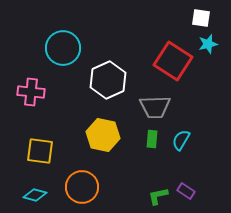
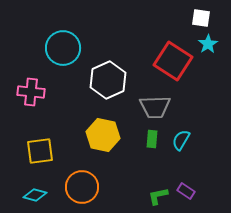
cyan star: rotated 18 degrees counterclockwise
yellow square: rotated 16 degrees counterclockwise
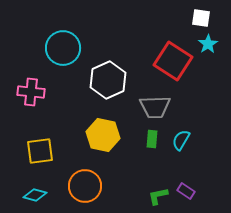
orange circle: moved 3 px right, 1 px up
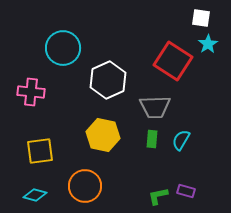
purple rectangle: rotated 18 degrees counterclockwise
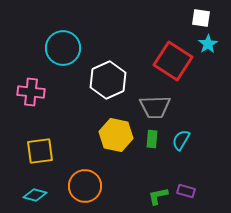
yellow hexagon: moved 13 px right
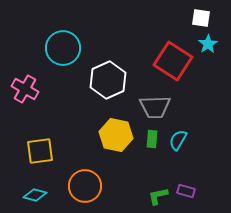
pink cross: moved 6 px left, 3 px up; rotated 24 degrees clockwise
cyan semicircle: moved 3 px left
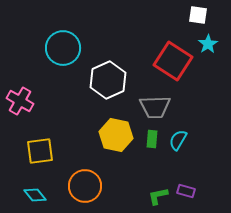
white square: moved 3 px left, 3 px up
pink cross: moved 5 px left, 12 px down
cyan diamond: rotated 35 degrees clockwise
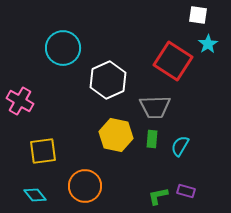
cyan semicircle: moved 2 px right, 6 px down
yellow square: moved 3 px right
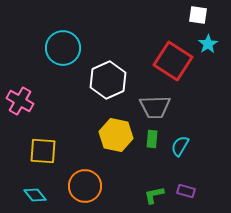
yellow square: rotated 12 degrees clockwise
green L-shape: moved 4 px left, 1 px up
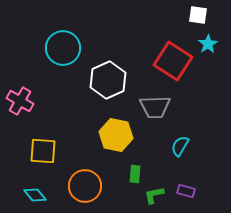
green rectangle: moved 17 px left, 35 px down
